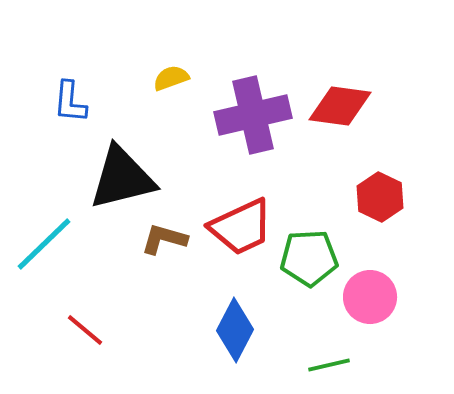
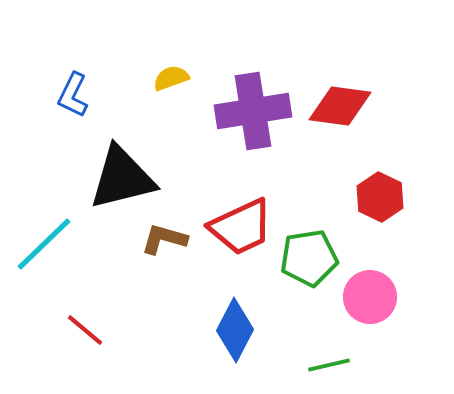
blue L-shape: moved 3 px right, 7 px up; rotated 21 degrees clockwise
purple cross: moved 4 px up; rotated 4 degrees clockwise
green pentagon: rotated 6 degrees counterclockwise
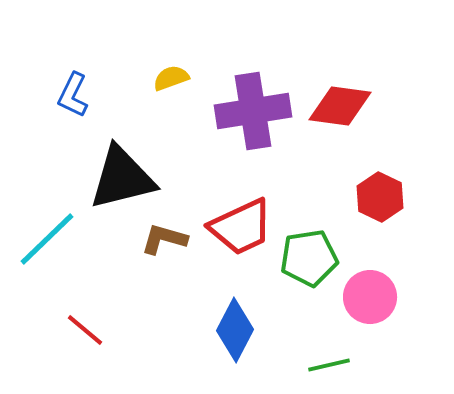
cyan line: moved 3 px right, 5 px up
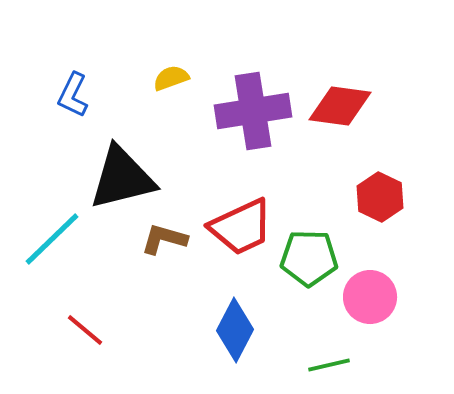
cyan line: moved 5 px right
green pentagon: rotated 10 degrees clockwise
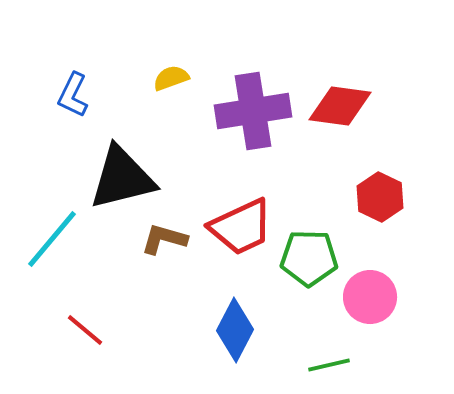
cyan line: rotated 6 degrees counterclockwise
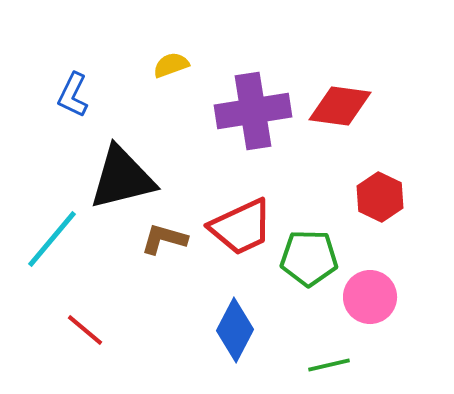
yellow semicircle: moved 13 px up
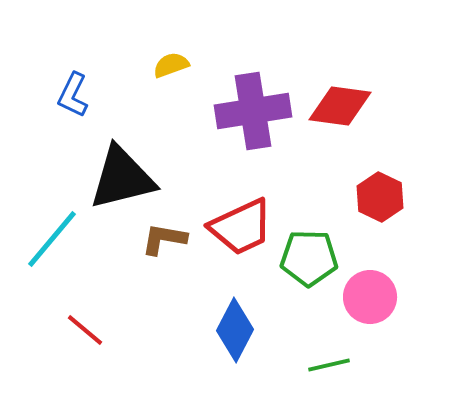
brown L-shape: rotated 6 degrees counterclockwise
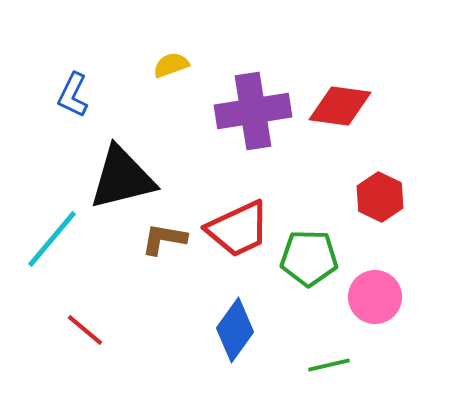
red trapezoid: moved 3 px left, 2 px down
pink circle: moved 5 px right
blue diamond: rotated 8 degrees clockwise
